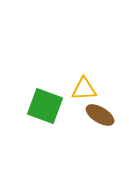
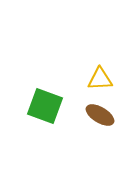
yellow triangle: moved 16 px right, 10 px up
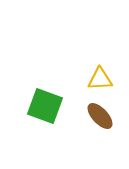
brown ellipse: moved 1 px down; rotated 16 degrees clockwise
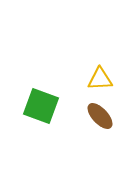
green square: moved 4 px left
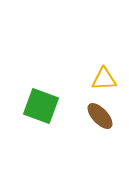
yellow triangle: moved 4 px right
